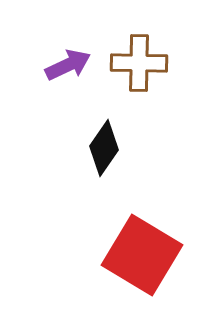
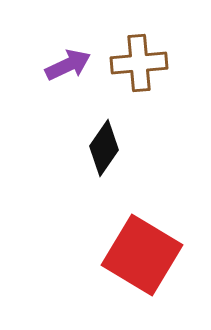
brown cross: rotated 6 degrees counterclockwise
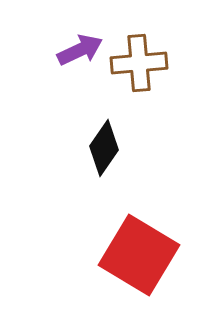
purple arrow: moved 12 px right, 15 px up
red square: moved 3 px left
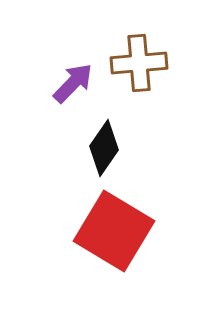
purple arrow: moved 7 px left, 33 px down; rotated 21 degrees counterclockwise
red square: moved 25 px left, 24 px up
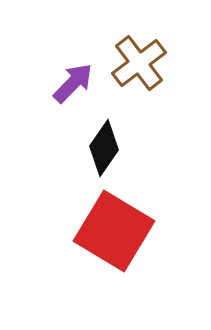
brown cross: rotated 32 degrees counterclockwise
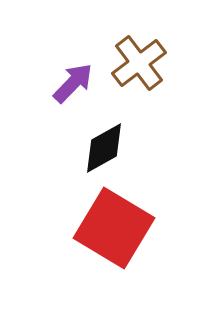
black diamond: rotated 26 degrees clockwise
red square: moved 3 px up
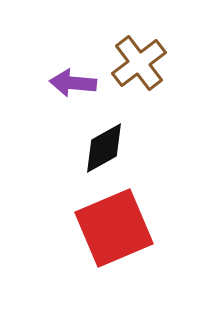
purple arrow: rotated 129 degrees counterclockwise
red square: rotated 36 degrees clockwise
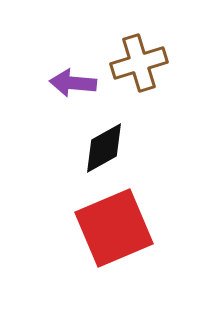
brown cross: rotated 20 degrees clockwise
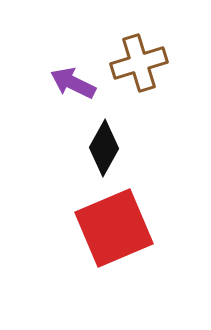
purple arrow: rotated 21 degrees clockwise
black diamond: rotated 32 degrees counterclockwise
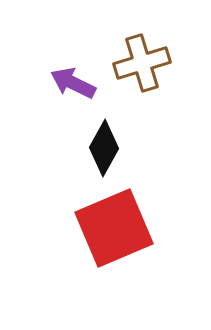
brown cross: moved 3 px right
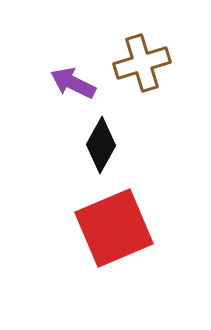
black diamond: moved 3 px left, 3 px up
